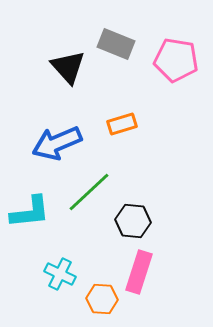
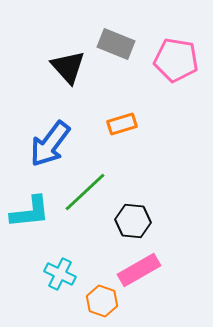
blue arrow: moved 7 px left, 1 px down; rotated 30 degrees counterclockwise
green line: moved 4 px left
pink rectangle: moved 2 px up; rotated 42 degrees clockwise
orange hexagon: moved 2 px down; rotated 16 degrees clockwise
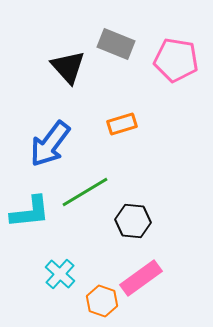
green line: rotated 12 degrees clockwise
pink rectangle: moved 2 px right, 8 px down; rotated 6 degrees counterclockwise
cyan cross: rotated 16 degrees clockwise
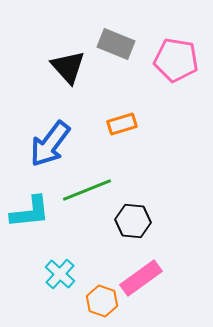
green line: moved 2 px right, 2 px up; rotated 9 degrees clockwise
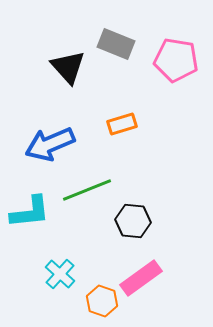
blue arrow: rotated 30 degrees clockwise
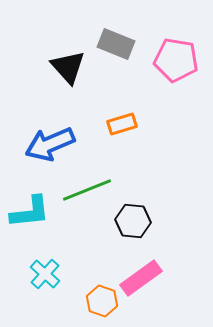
cyan cross: moved 15 px left
